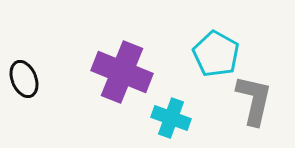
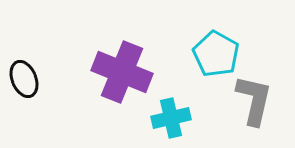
cyan cross: rotated 33 degrees counterclockwise
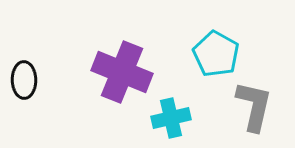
black ellipse: moved 1 px down; rotated 21 degrees clockwise
gray L-shape: moved 6 px down
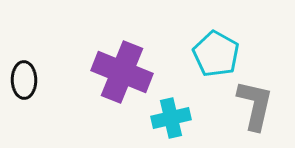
gray L-shape: moved 1 px right, 1 px up
